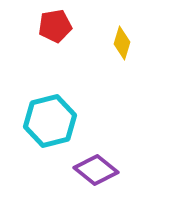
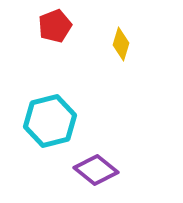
red pentagon: rotated 12 degrees counterclockwise
yellow diamond: moved 1 px left, 1 px down
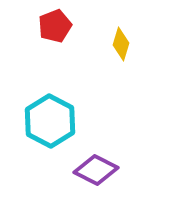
cyan hexagon: rotated 18 degrees counterclockwise
purple diamond: rotated 12 degrees counterclockwise
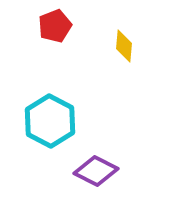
yellow diamond: moved 3 px right, 2 px down; rotated 12 degrees counterclockwise
purple diamond: moved 1 px down
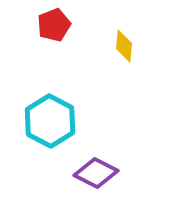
red pentagon: moved 1 px left, 1 px up
purple diamond: moved 2 px down
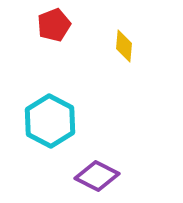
purple diamond: moved 1 px right, 3 px down
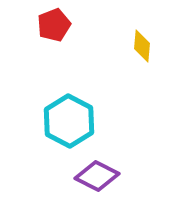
yellow diamond: moved 18 px right
cyan hexagon: moved 19 px right
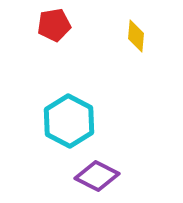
red pentagon: rotated 12 degrees clockwise
yellow diamond: moved 6 px left, 10 px up
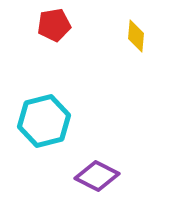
cyan hexagon: moved 25 px left; rotated 18 degrees clockwise
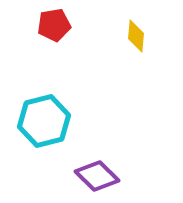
purple diamond: rotated 18 degrees clockwise
